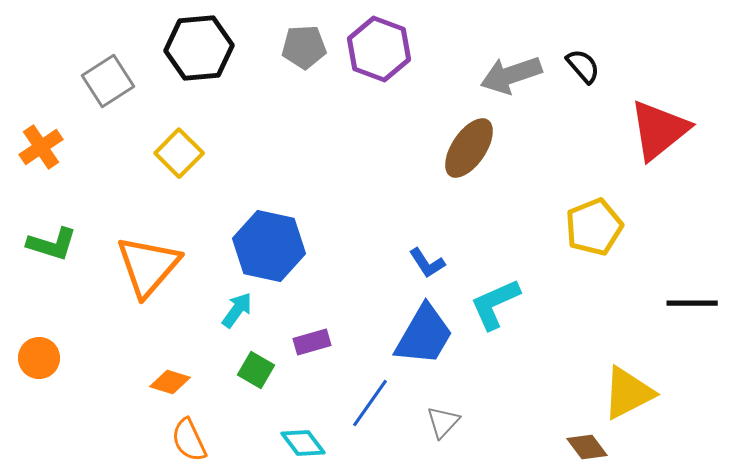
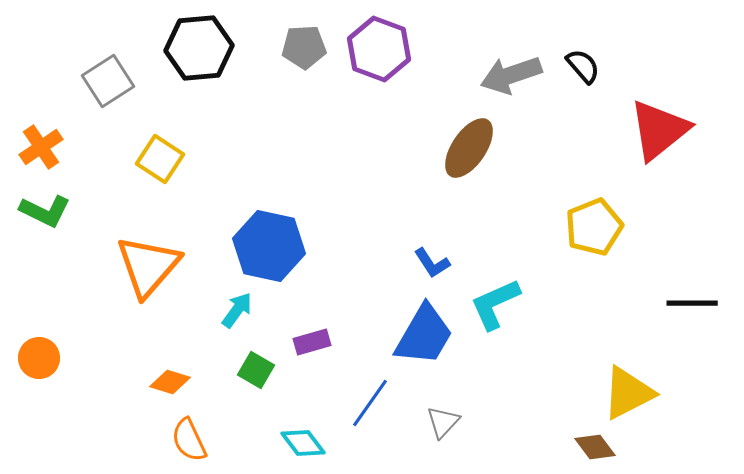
yellow square: moved 19 px left, 6 px down; rotated 12 degrees counterclockwise
green L-shape: moved 7 px left, 33 px up; rotated 9 degrees clockwise
blue L-shape: moved 5 px right
brown diamond: moved 8 px right
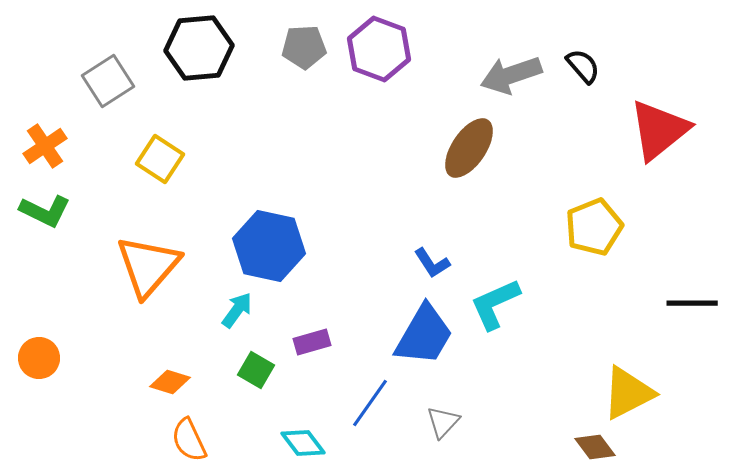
orange cross: moved 4 px right, 1 px up
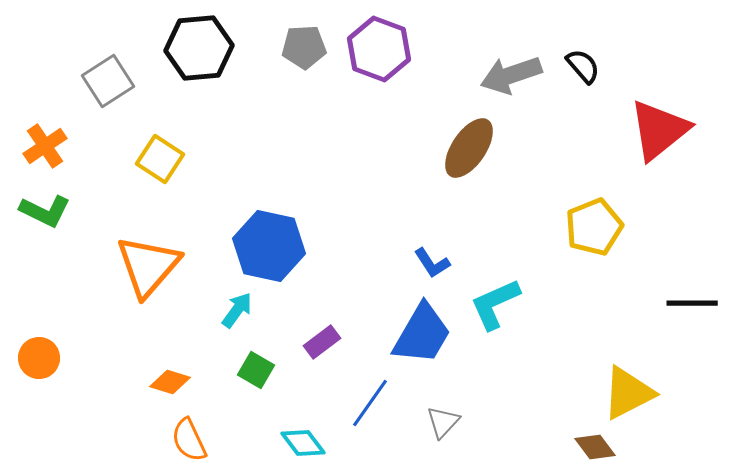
blue trapezoid: moved 2 px left, 1 px up
purple rectangle: moved 10 px right; rotated 21 degrees counterclockwise
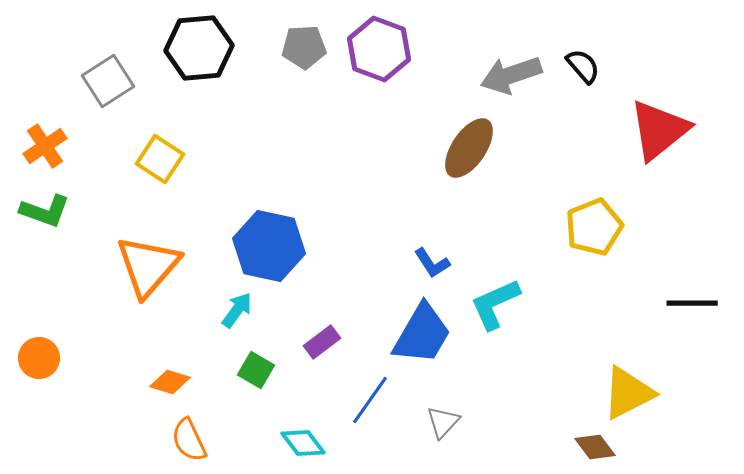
green L-shape: rotated 6 degrees counterclockwise
blue line: moved 3 px up
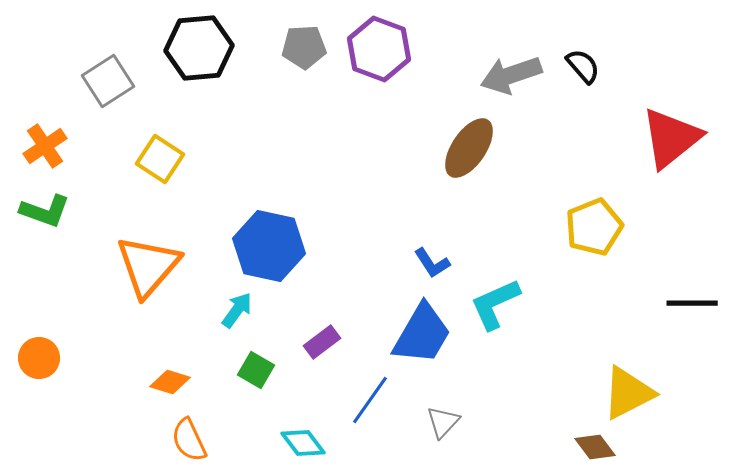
red triangle: moved 12 px right, 8 px down
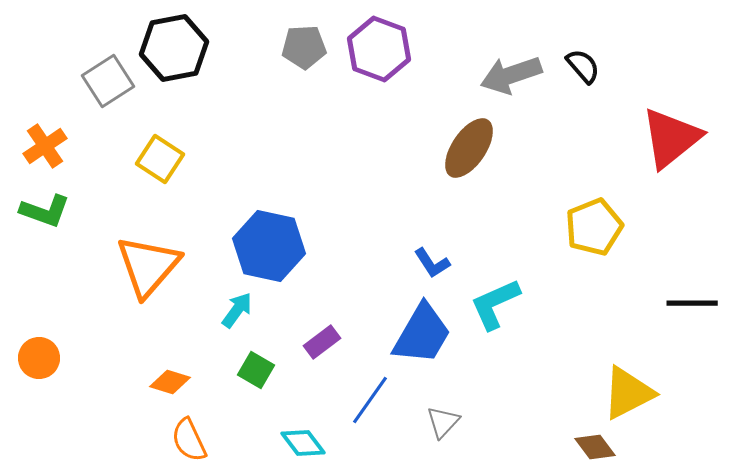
black hexagon: moved 25 px left; rotated 6 degrees counterclockwise
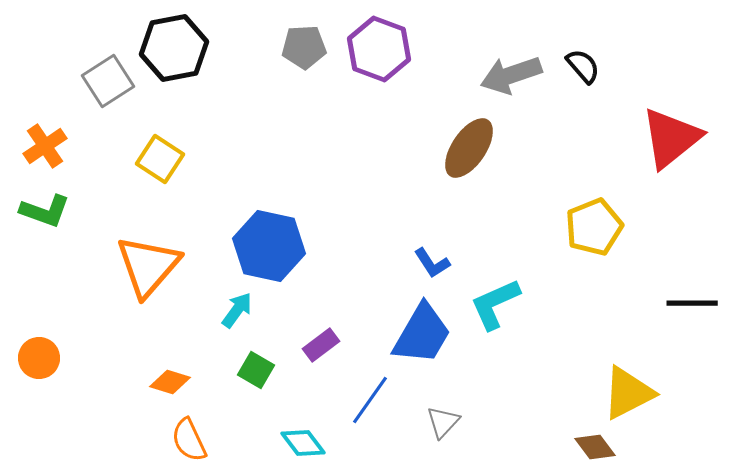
purple rectangle: moved 1 px left, 3 px down
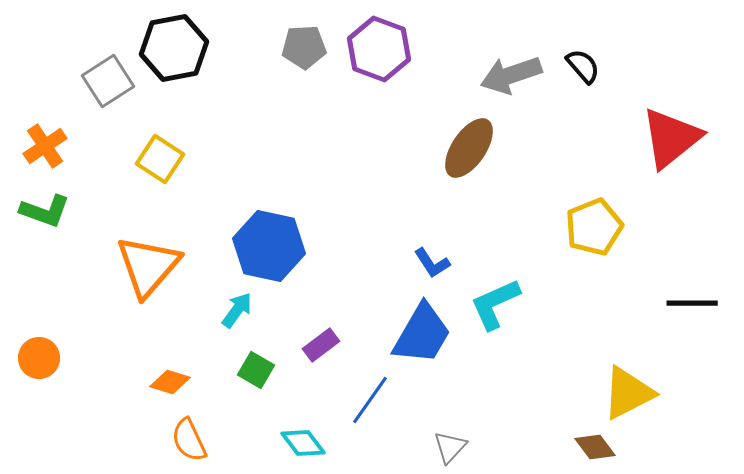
gray triangle: moved 7 px right, 25 px down
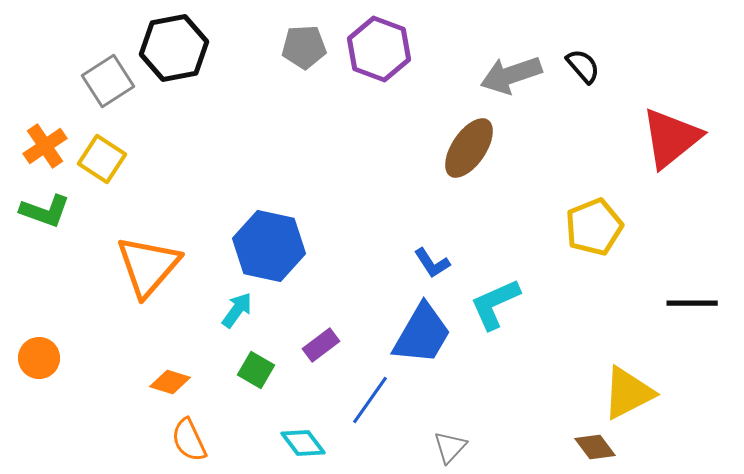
yellow square: moved 58 px left
